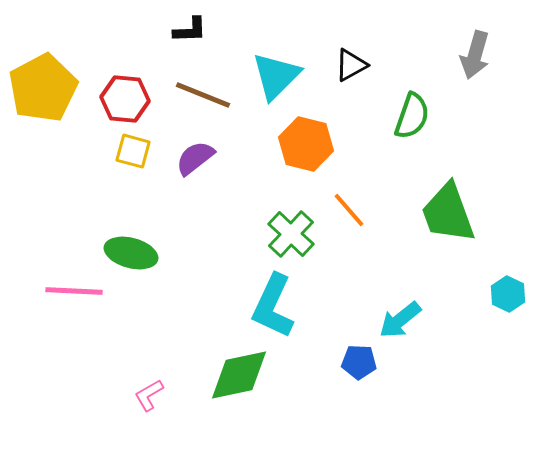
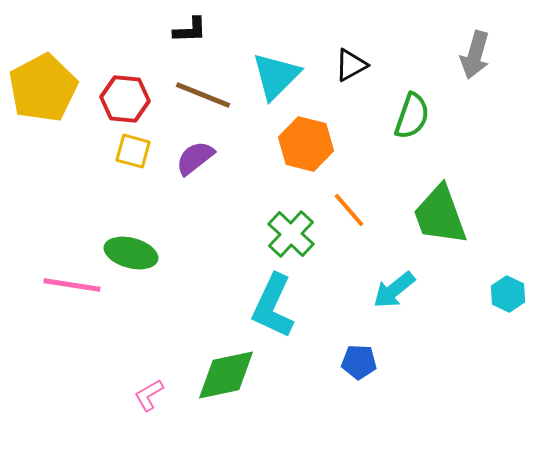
green trapezoid: moved 8 px left, 2 px down
pink line: moved 2 px left, 6 px up; rotated 6 degrees clockwise
cyan arrow: moved 6 px left, 30 px up
green diamond: moved 13 px left
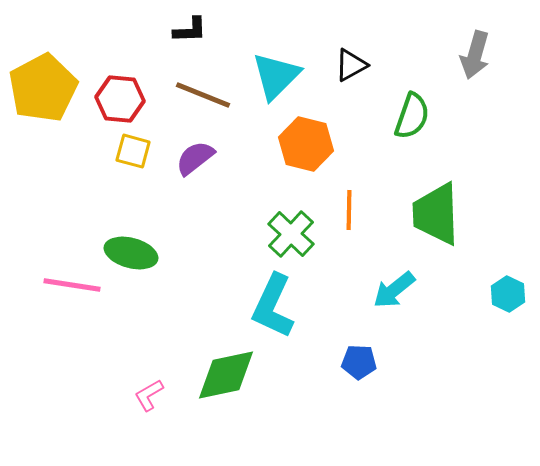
red hexagon: moved 5 px left
orange line: rotated 42 degrees clockwise
green trapezoid: moved 4 px left, 1 px up; rotated 18 degrees clockwise
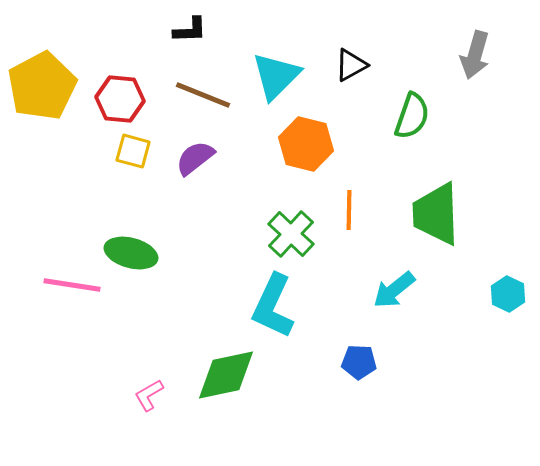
yellow pentagon: moved 1 px left, 2 px up
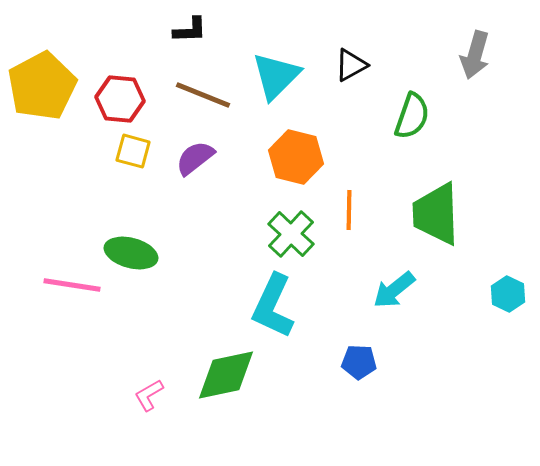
orange hexagon: moved 10 px left, 13 px down
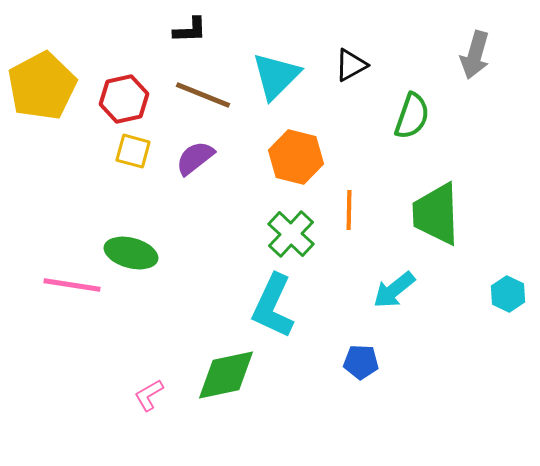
red hexagon: moved 4 px right; rotated 18 degrees counterclockwise
blue pentagon: moved 2 px right
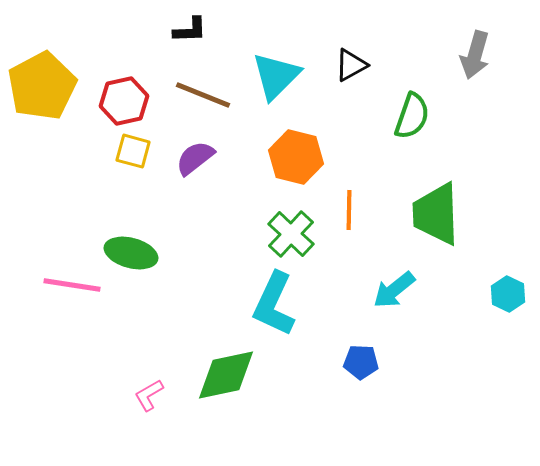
red hexagon: moved 2 px down
cyan L-shape: moved 1 px right, 2 px up
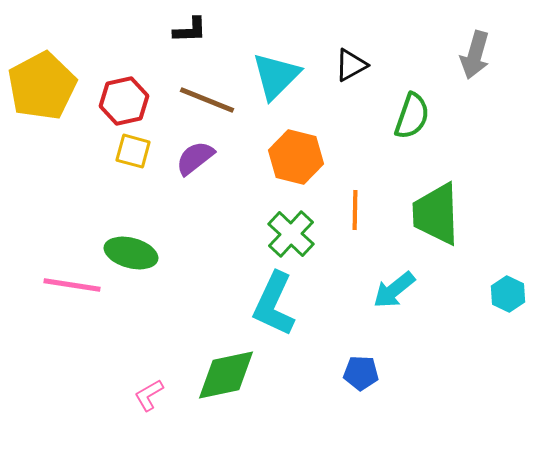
brown line: moved 4 px right, 5 px down
orange line: moved 6 px right
blue pentagon: moved 11 px down
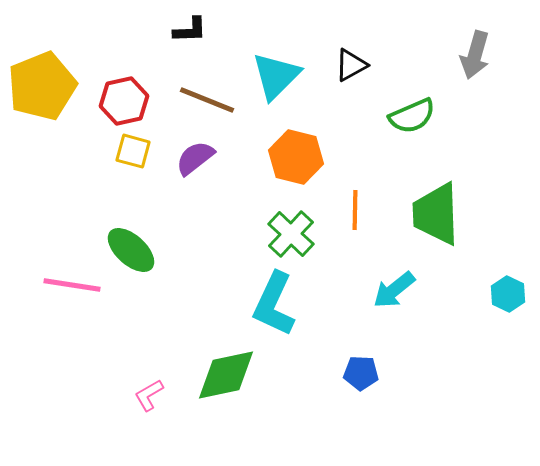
yellow pentagon: rotated 6 degrees clockwise
green semicircle: rotated 48 degrees clockwise
green ellipse: moved 3 px up; rotated 27 degrees clockwise
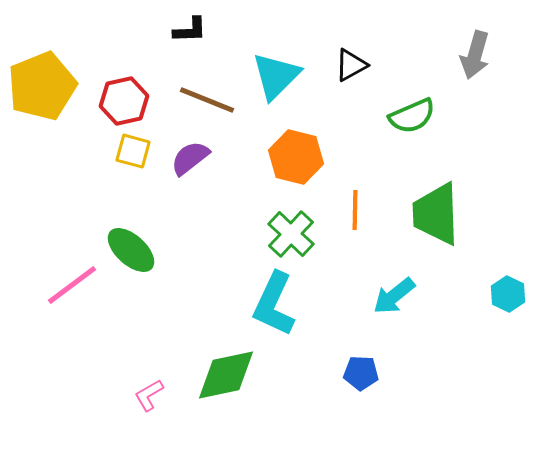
purple semicircle: moved 5 px left
pink line: rotated 46 degrees counterclockwise
cyan arrow: moved 6 px down
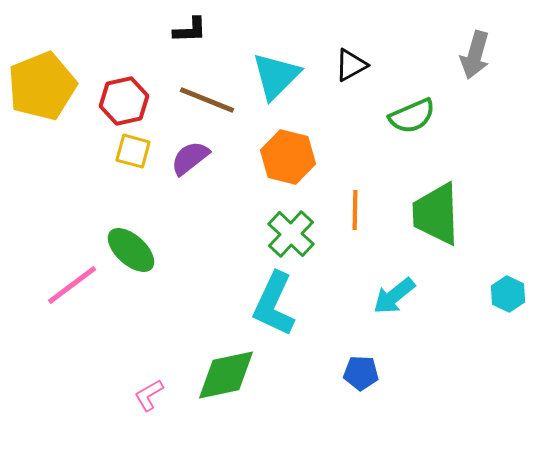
orange hexagon: moved 8 px left
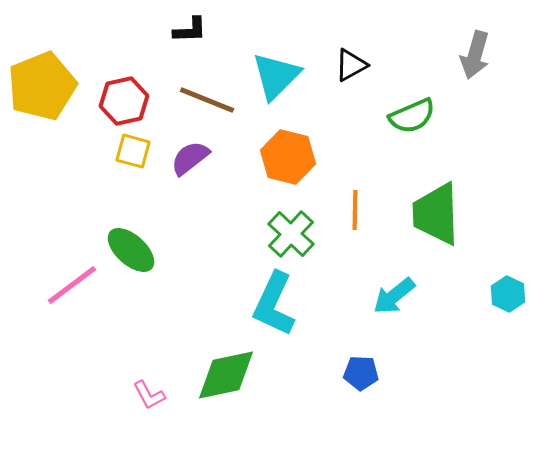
pink L-shape: rotated 88 degrees counterclockwise
